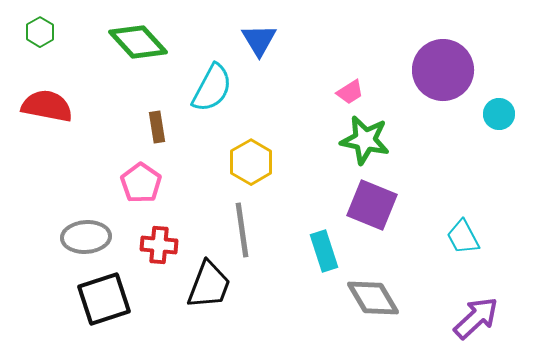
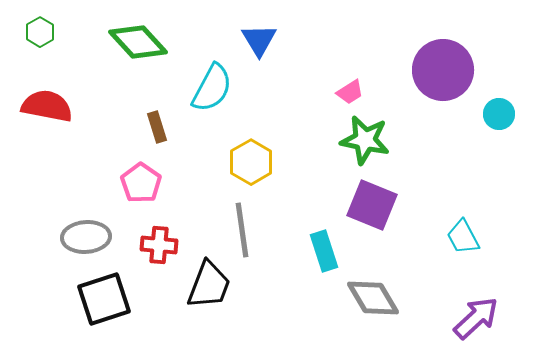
brown rectangle: rotated 8 degrees counterclockwise
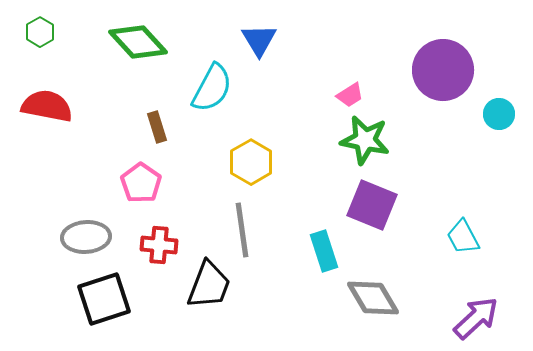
pink trapezoid: moved 3 px down
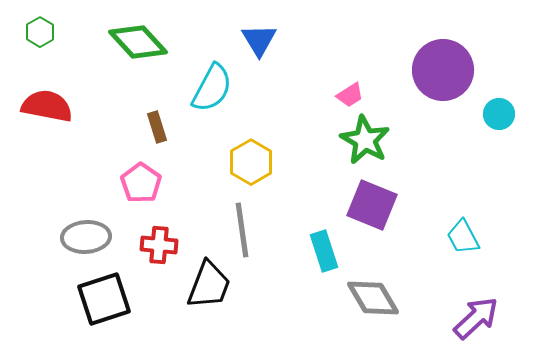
green star: rotated 18 degrees clockwise
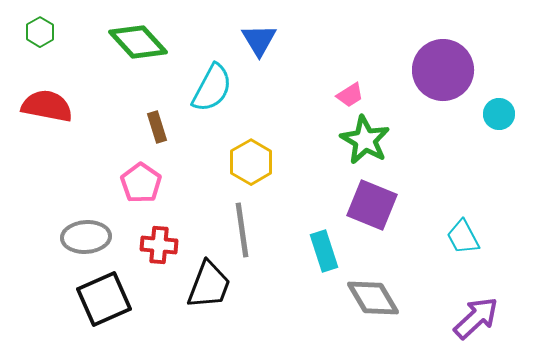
black square: rotated 6 degrees counterclockwise
